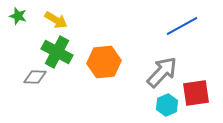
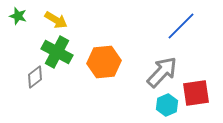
blue line: moved 1 px left; rotated 16 degrees counterclockwise
gray diamond: rotated 40 degrees counterclockwise
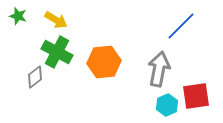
gray arrow: moved 3 px left, 3 px up; rotated 32 degrees counterclockwise
red square: moved 3 px down
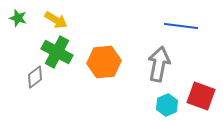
green star: moved 2 px down
blue line: rotated 52 degrees clockwise
gray arrow: moved 5 px up
red square: moved 5 px right; rotated 28 degrees clockwise
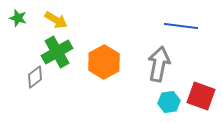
green cross: rotated 32 degrees clockwise
orange hexagon: rotated 24 degrees counterclockwise
cyan hexagon: moved 2 px right, 3 px up; rotated 15 degrees clockwise
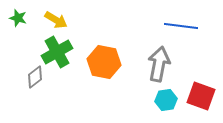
orange hexagon: rotated 20 degrees counterclockwise
cyan hexagon: moved 3 px left, 2 px up
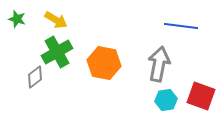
green star: moved 1 px left, 1 px down
orange hexagon: moved 1 px down
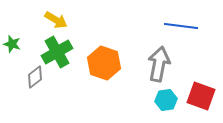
green star: moved 5 px left, 25 px down
orange hexagon: rotated 8 degrees clockwise
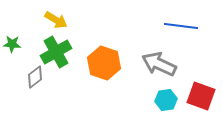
green star: rotated 12 degrees counterclockwise
green cross: moved 1 px left
gray arrow: rotated 76 degrees counterclockwise
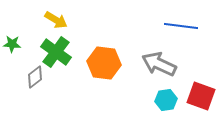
green cross: rotated 24 degrees counterclockwise
orange hexagon: rotated 12 degrees counterclockwise
